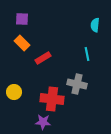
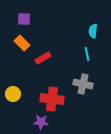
purple square: moved 2 px right
cyan semicircle: moved 2 px left, 6 px down
gray cross: moved 6 px right
yellow circle: moved 1 px left, 2 px down
purple star: moved 2 px left
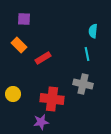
orange rectangle: moved 3 px left, 2 px down
purple star: rotated 14 degrees counterclockwise
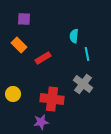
cyan semicircle: moved 19 px left, 5 px down
gray cross: rotated 24 degrees clockwise
